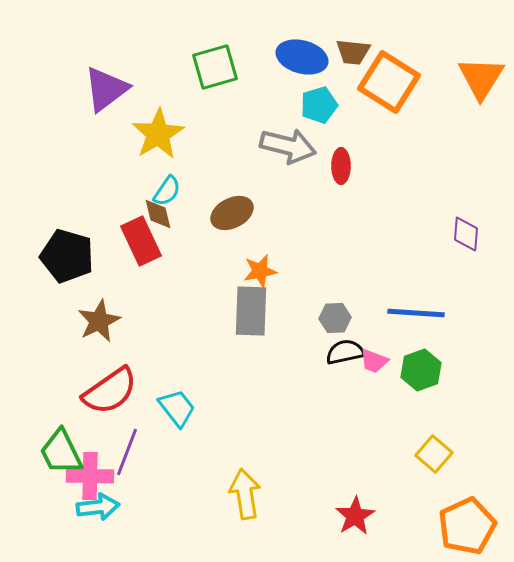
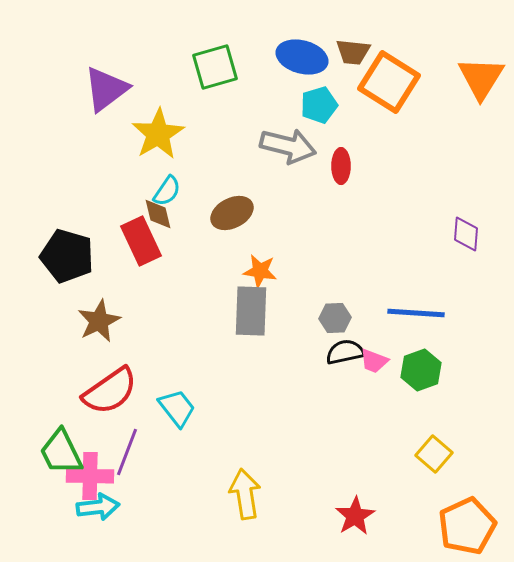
orange star: rotated 20 degrees clockwise
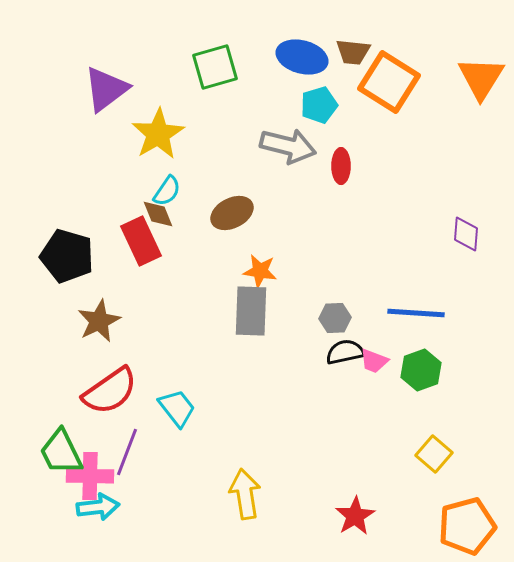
brown diamond: rotated 8 degrees counterclockwise
orange pentagon: rotated 10 degrees clockwise
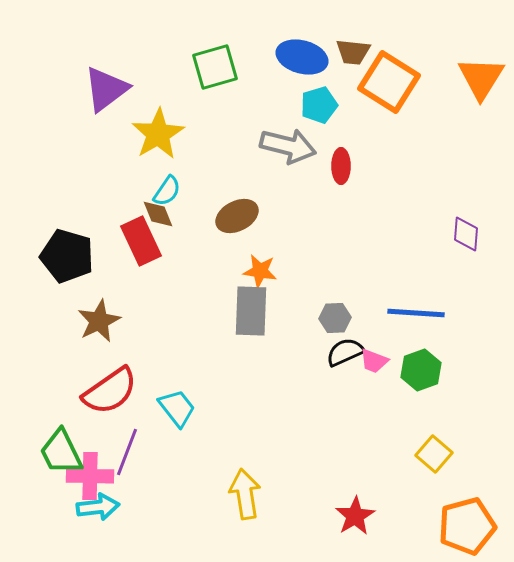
brown ellipse: moved 5 px right, 3 px down
black semicircle: rotated 12 degrees counterclockwise
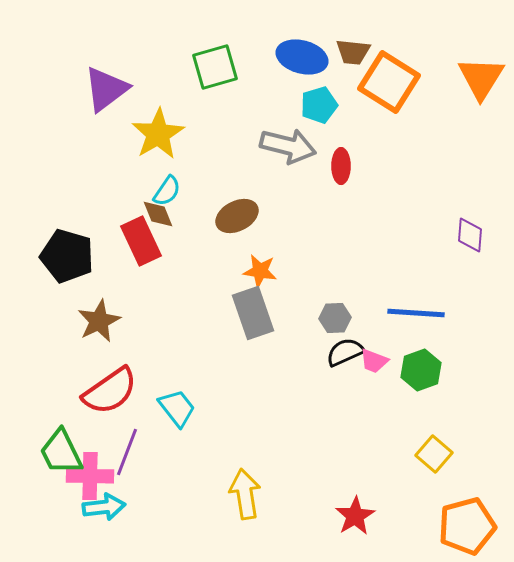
purple diamond: moved 4 px right, 1 px down
gray rectangle: moved 2 px right, 2 px down; rotated 21 degrees counterclockwise
cyan arrow: moved 6 px right
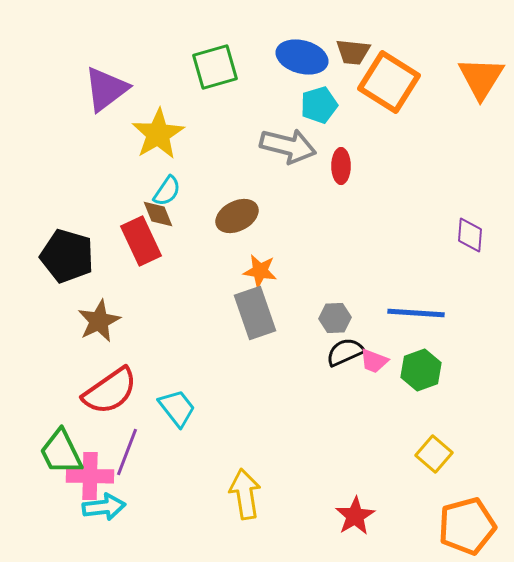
gray rectangle: moved 2 px right
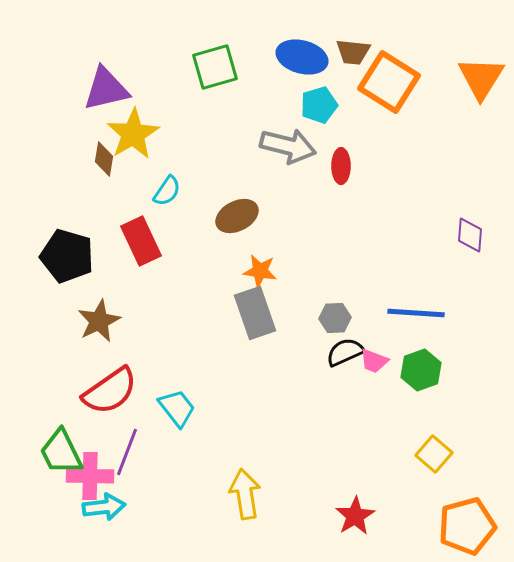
purple triangle: rotated 24 degrees clockwise
yellow star: moved 25 px left
brown diamond: moved 54 px left, 55 px up; rotated 32 degrees clockwise
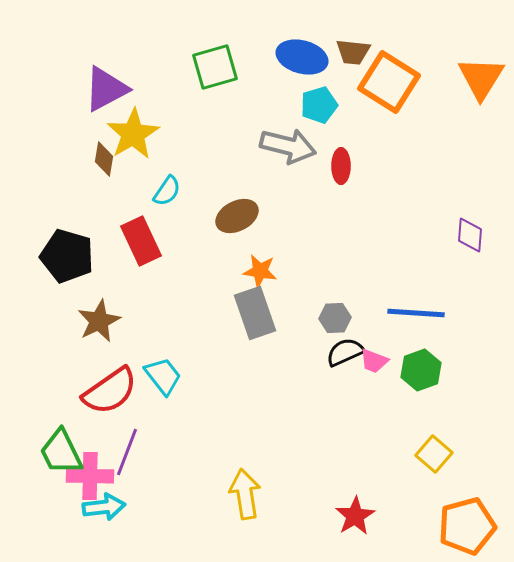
purple triangle: rotated 15 degrees counterclockwise
cyan trapezoid: moved 14 px left, 32 px up
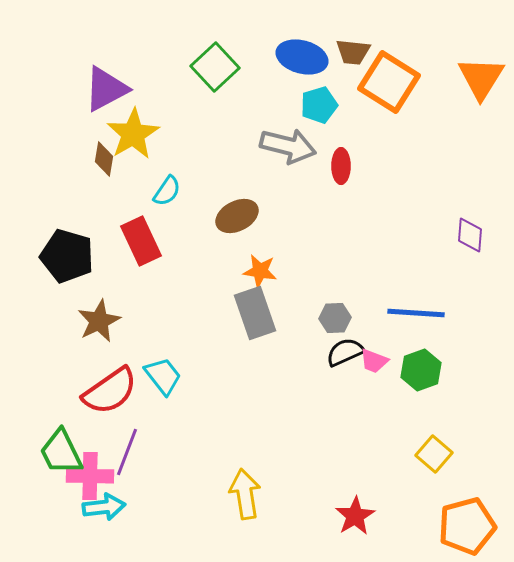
green square: rotated 27 degrees counterclockwise
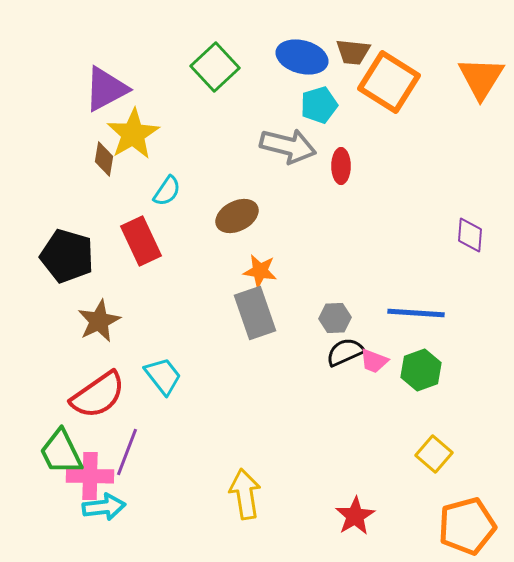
red semicircle: moved 12 px left, 4 px down
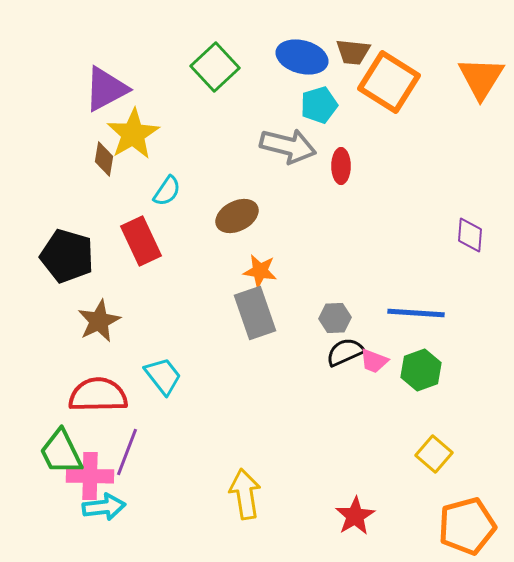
red semicircle: rotated 146 degrees counterclockwise
